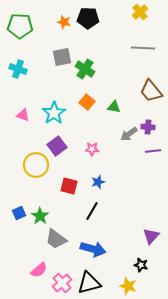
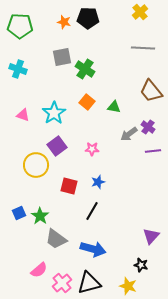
purple cross: rotated 32 degrees clockwise
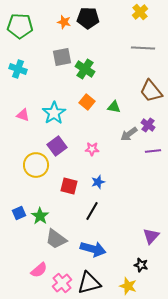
purple cross: moved 2 px up
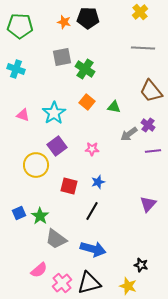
cyan cross: moved 2 px left
purple triangle: moved 3 px left, 32 px up
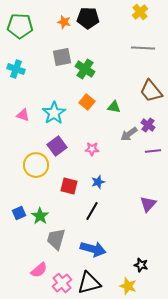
gray trapezoid: rotated 70 degrees clockwise
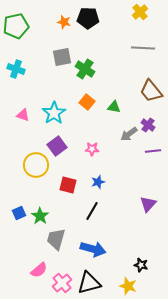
green pentagon: moved 4 px left; rotated 15 degrees counterclockwise
red square: moved 1 px left, 1 px up
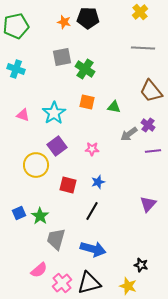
orange square: rotated 28 degrees counterclockwise
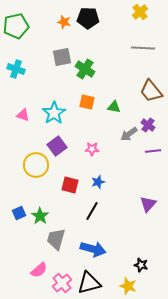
red square: moved 2 px right
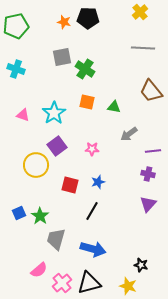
purple cross: moved 49 px down; rotated 24 degrees counterclockwise
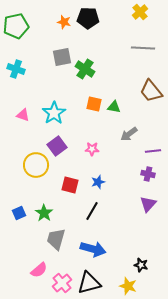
orange square: moved 7 px right, 2 px down
green star: moved 4 px right, 3 px up
